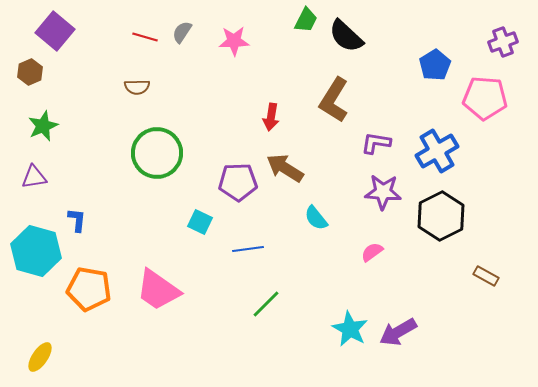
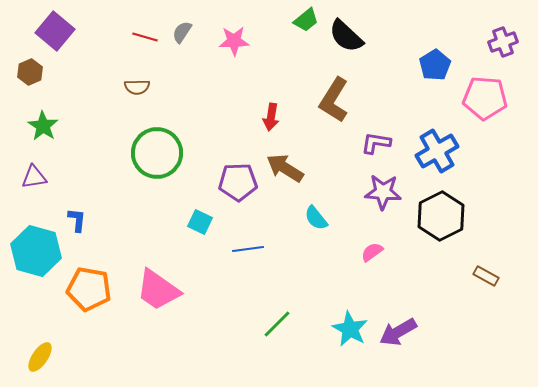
green trapezoid: rotated 24 degrees clockwise
green star: rotated 16 degrees counterclockwise
green line: moved 11 px right, 20 px down
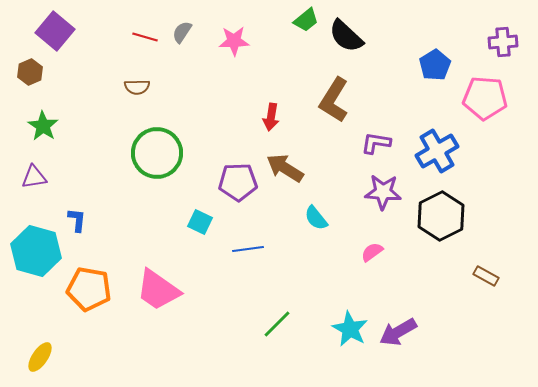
purple cross: rotated 16 degrees clockwise
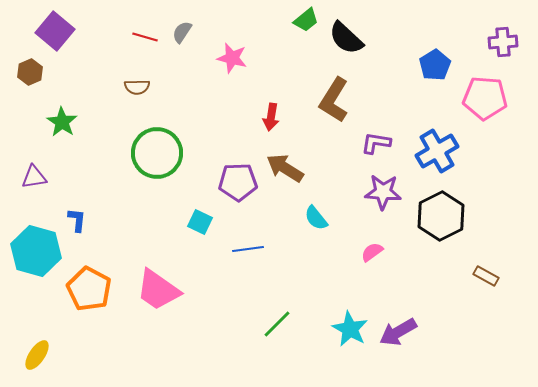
black semicircle: moved 2 px down
pink star: moved 2 px left, 17 px down; rotated 16 degrees clockwise
green star: moved 19 px right, 4 px up
orange pentagon: rotated 18 degrees clockwise
yellow ellipse: moved 3 px left, 2 px up
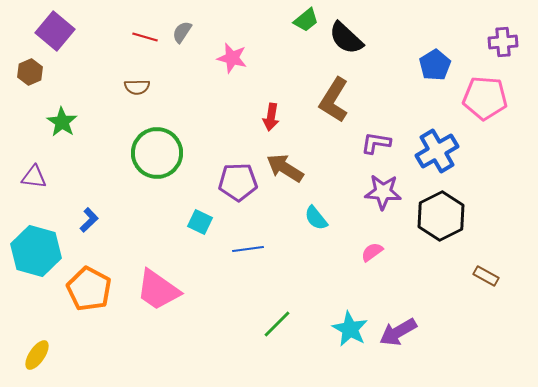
purple triangle: rotated 16 degrees clockwise
blue L-shape: moved 12 px right; rotated 40 degrees clockwise
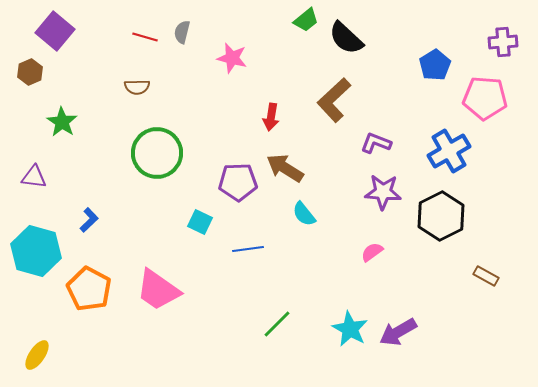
gray semicircle: rotated 20 degrees counterclockwise
brown L-shape: rotated 15 degrees clockwise
purple L-shape: rotated 12 degrees clockwise
blue cross: moved 12 px right
cyan semicircle: moved 12 px left, 4 px up
